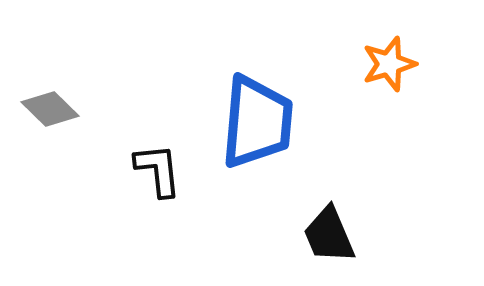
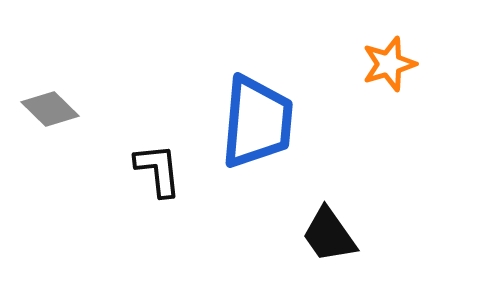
black trapezoid: rotated 12 degrees counterclockwise
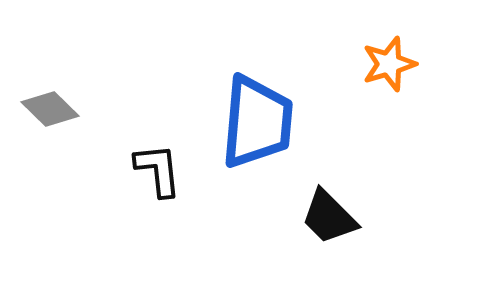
black trapezoid: moved 18 px up; rotated 10 degrees counterclockwise
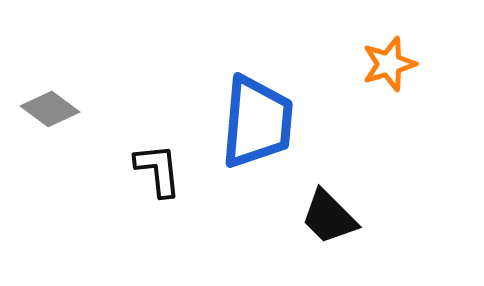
gray diamond: rotated 8 degrees counterclockwise
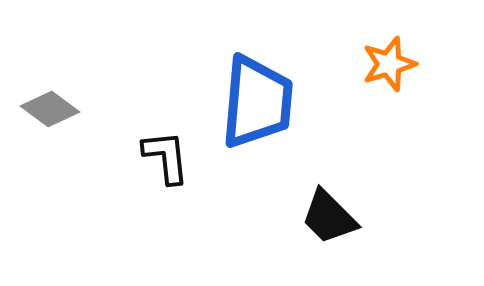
blue trapezoid: moved 20 px up
black L-shape: moved 8 px right, 13 px up
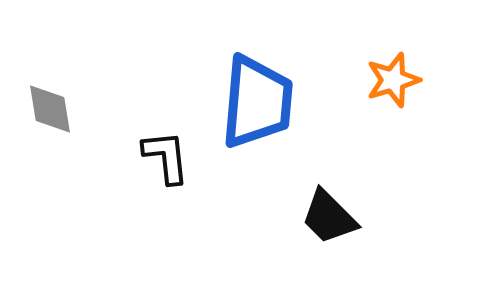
orange star: moved 4 px right, 16 px down
gray diamond: rotated 44 degrees clockwise
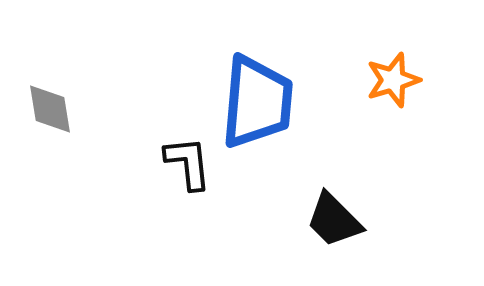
black L-shape: moved 22 px right, 6 px down
black trapezoid: moved 5 px right, 3 px down
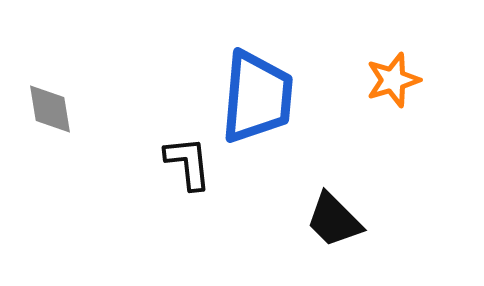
blue trapezoid: moved 5 px up
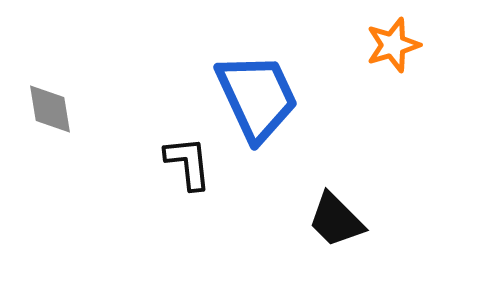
orange star: moved 35 px up
blue trapezoid: rotated 30 degrees counterclockwise
black trapezoid: moved 2 px right
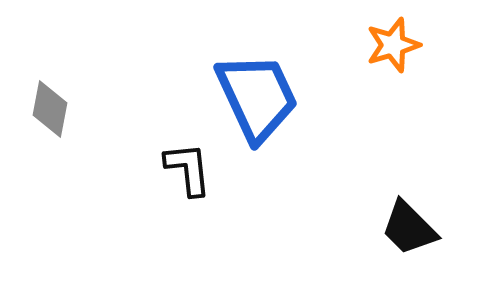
gray diamond: rotated 20 degrees clockwise
black L-shape: moved 6 px down
black trapezoid: moved 73 px right, 8 px down
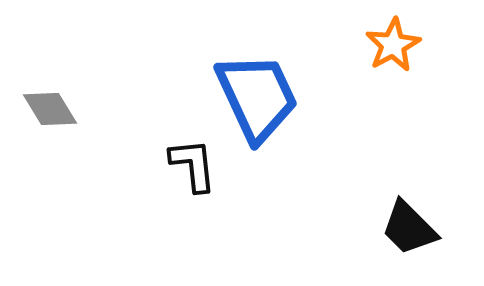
orange star: rotated 12 degrees counterclockwise
gray diamond: rotated 42 degrees counterclockwise
black L-shape: moved 5 px right, 4 px up
